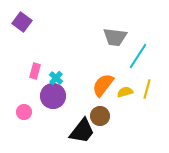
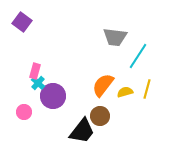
cyan cross: moved 18 px left, 5 px down
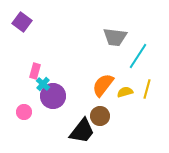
cyan cross: moved 5 px right, 1 px down
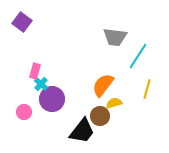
cyan cross: moved 2 px left
yellow semicircle: moved 11 px left, 11 px down
purple circle: moved 1 px left, 3 px down
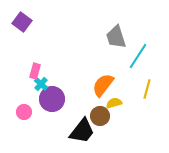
gray trapezoid: moved 1 px right; rotated 65 degrees clockwise
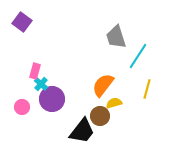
pink circle: moved 2 px left, 5 px up
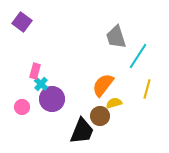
black trapezoid: rotated 16 degrees counterclockwise
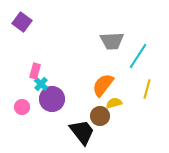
gray trapezoid: moved 4 px left, 4 px down; rotated 75 degrees counterclockwise
black trapezoid: moved 1 px down; rotated 60 degrees counterclockwise
